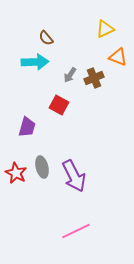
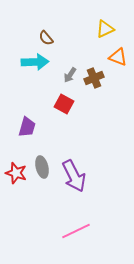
red square: moved 5 px right, 1 px up
red star: rotated 10 degrees counterclockwise
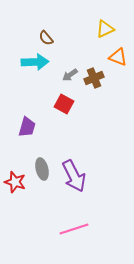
gray arrow: rotated 21 degrees clockwise
gray ellipse: moved 2 px down
red star: moved 1 px left, 9 px down
pink line: moved 2 px left, 2 px up; rotated 8 degrees clockwise
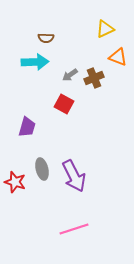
brown semicircle: rotated 49 degrees counterclockwise
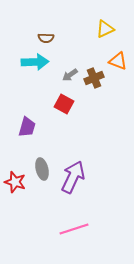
orange triangle: moved 4 px down
purple arrow: moved 1 px left, 1 px down; rotated 128 degrees counterclockwise
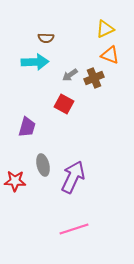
orange triangle: moved 8 px left, 6 px up
gray ellipse: moved 1 px right, 4 px up
red star: moved 1 px up; rotated 15 degrees counterclockwise
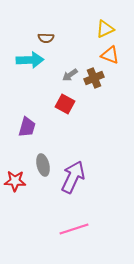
cyan arrow: moved 5 px left, 2 px up
red square: moved 1 px right
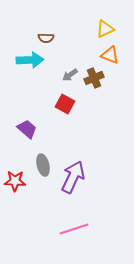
purple trapezoid: moved 2 px down; rotated 65 degrees counterclockwise
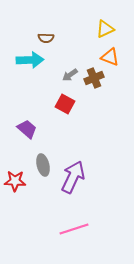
orange triangle: moved 2 px down
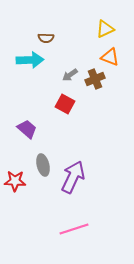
brown cross: moved 1 px right, 1 px down
